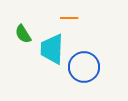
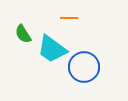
cyan trapezoid: rotated 56 degrees counterclockwise
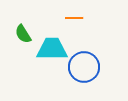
orange line: moved 5 px right
cyan trapezoid: rotated 144 degrees clockwise
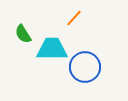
orange line: rotated 48 degrees counterclockwise
blue circle: moved 1 px right
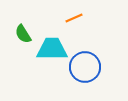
orange line: rotated 24 degrees clockwise
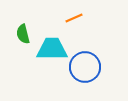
green semicircle: rotated 18 degrees clockwise
